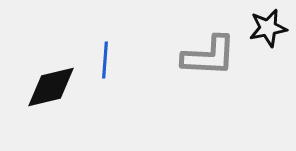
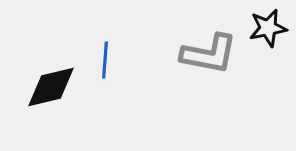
gray L-shape: moved 2 px up; rotated 8 degrees clockwise
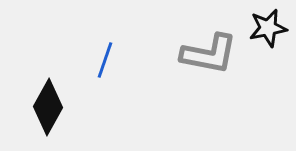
blue line: rotated 15 degrees clockwise
black diamond: moved 3 px left, 20 px down; rotated 48 degrees counterclockwise
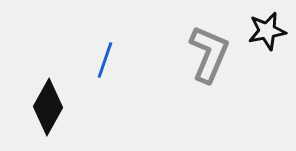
black star: moved 1 px left, 3 px down
gray L-shape: rotated 78 degrees counterclockwise
